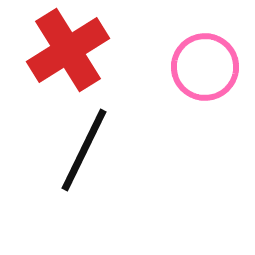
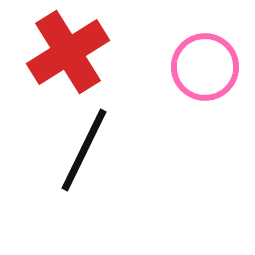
red cross: moved 2 px down
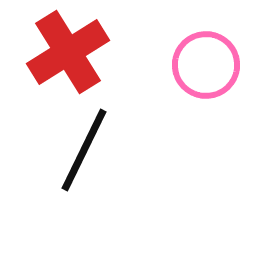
pink circle: moved 1 px right, 2 px up
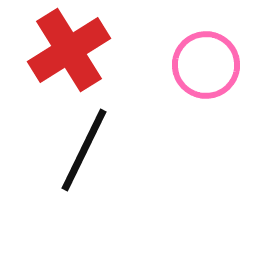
red cross: moved 1 px right, 2 px up
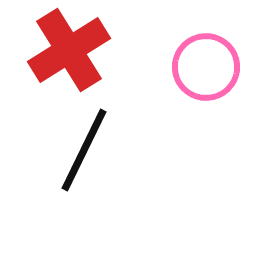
pink circle: moved 2 px down
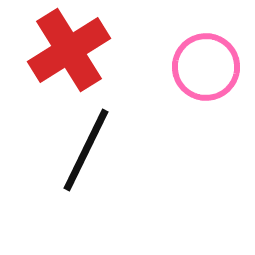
black line: moved 2 px right
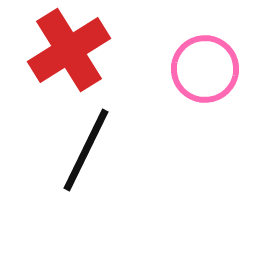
pink circle: moved 1 px left, 2 px down
